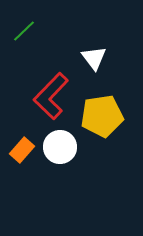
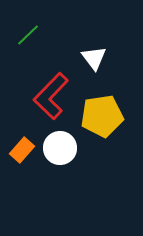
green line: moved 4 px right, 4 px down
white circle: moved 1 px down
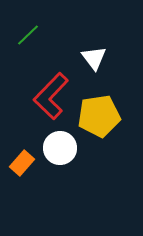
yellow pentagon: moved 3 px left
orange rectangle: moved 13 px down
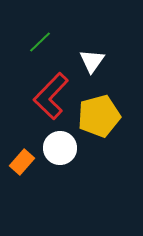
green line: moved 12 px right, 7 px down
white triangle: moved 2 px left, 3 px down; rotated 12 degrees clockwise
yellow pentagon: rotated 6 degrees counterclockwise
orange rectangle: moved 1 px up
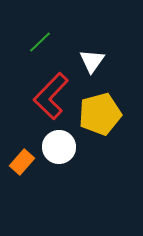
yellow pentagon: moved 1 px right, 2 px up
white circle: moved 1 px left, 1 px up
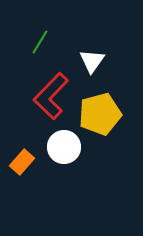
green line: rotated 15 degrees counterclockwise
white circle: moved 5 px right
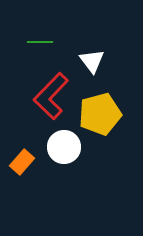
green line: rotated 60 degrees clockwise
white triangle: rotated 12 degrees counterclockwise
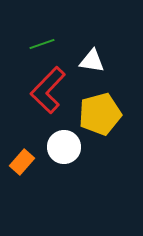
green line: moved 2 px right, 2 px down; rotated 20 degrees counterclockwise
white triangle: rotated 44 degrees counterclockwise
red L-shape: moved 3 px left, 6 px up
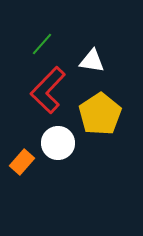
green line: rotated 30 degrees counterclockwise
yellow pentagon: rotated 18 degrees counterclockwise
white circle: moved 6 px left, 4 px up
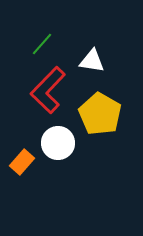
yellow pentagon: rotated 9 degrees counterclockwise
